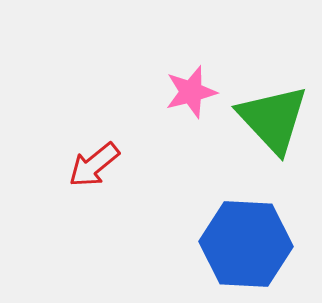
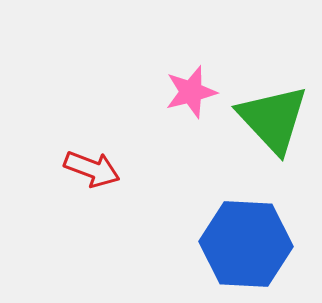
red arrow: moved 2 px left, 4 px down; rotated 120 degrees counterclockwise
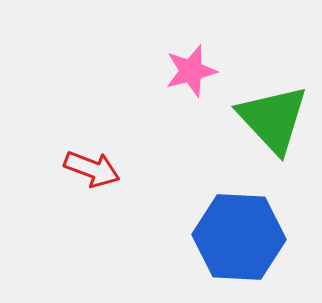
pink star: moved 21 px up
blue hexagon: moved 7 px left, 7 px up
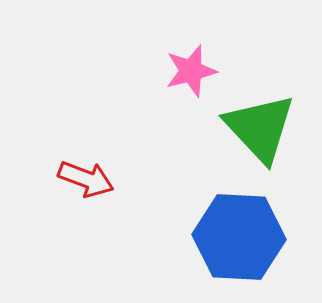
green triangle: moved 13 px left, 9 px down
red arrow: moved 6 px left, 10 px down
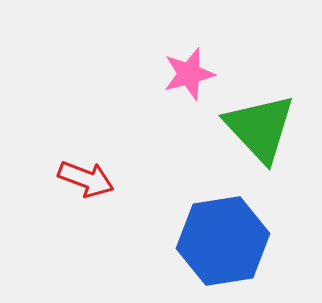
pink star: moved 2 px left, 3 px down
blue hexagon: moved 16 px left, 4 px down; rotated 12 degrees counterclockwise
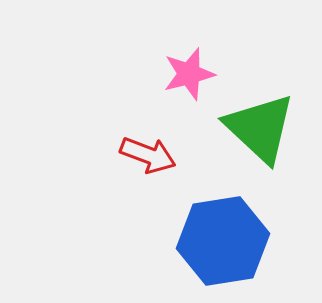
green triangle: rotated 4 degrees counterclockwise
red arrow: moved 62 px right, 24 px up
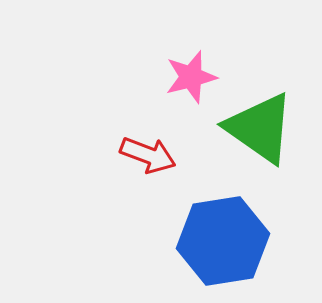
pink star: moved 2 px right, 3 px down
green triangle: rotated 8 degrees counterclockwise
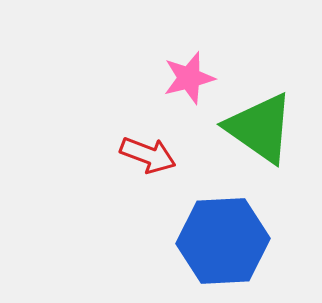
pink star: moved 2 px left, 1 px down
blue hexagon: rotated 6 degrees clockwise
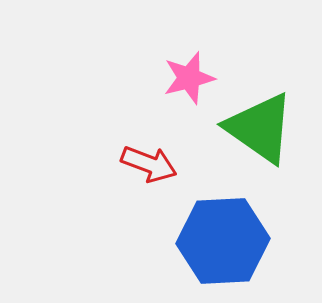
red arrow: moved 1 px right, 9 px down
